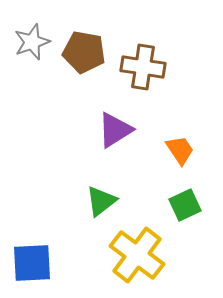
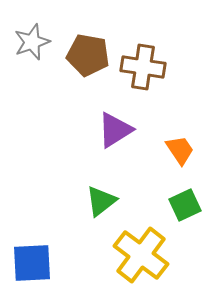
brown pentagon: moved 4 px right, 3 px down
yellow cross: moved 4 px right
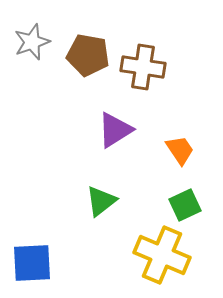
yellow cross: moved 21 px right; rotated 14 degrees counterclockwise
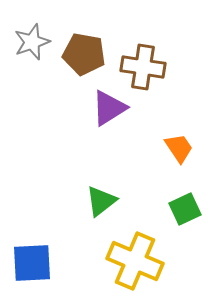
brown pentagon: moved 4 px left, 1 px up
purple triangle: moved 6 px left, 22 px up
orange trapezoid: moved 1 px left, 2 px up
green square: moved 4 px down
yellow cross: moved 27 px left, 6 px down
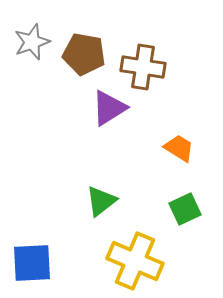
orange trapezoid: rotated 24 degrees counterclockwise
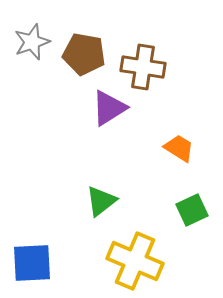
green square: moved 7 px right, 1 px down
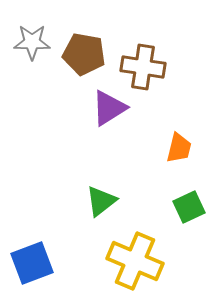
gray star: rotated 21 degrees clockwise
orange trapezoid: rotated 72 degrees clockwise
green square: moved 3 px left, 3 px up
blue square: rotated 18 degrees counterclockwise
